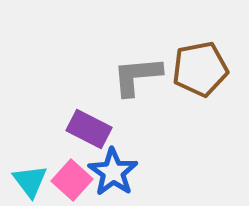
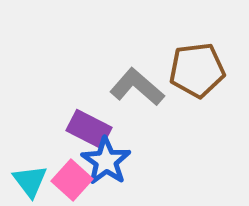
brown pentagon: moved 3 px left, 1 px down; rotated 4 degrees clockwise
gray L-shape: moved 11 px down; rotated 46 degrees clockwise
blue star: moved 7 px left, 11 px up
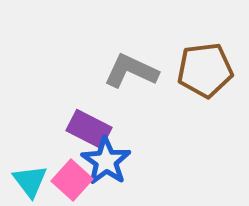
brown pentagon: moved 8 px right
gray L-shape: moved 6 px left, 16 px up; rotated 16 degrees counterclockwise
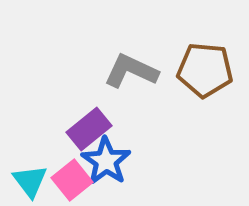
brown pentagon: rotated 12 degrees clockwise
purple rectangle: rotated 66 degrees counterclockwise
pink square: rotated 9 degrees clockwise
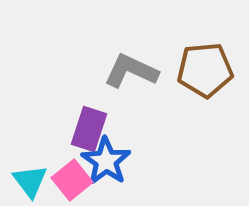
brown pentagon: rotated 10 degrees counterclockwise
purple rectangle: rotated 33 degrees counterclockwise
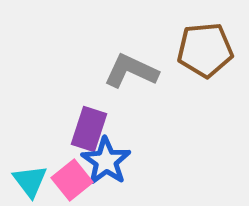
brown pentagon: moved 20 px up
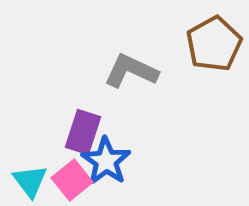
brown pentagon: moved 9 px right, 6 px up; rotated 24 degrees counterclockwise
purple rectangle: moved 6 px left, 3 px down
